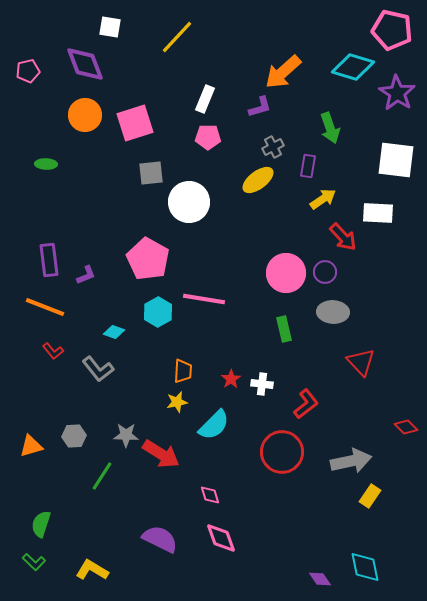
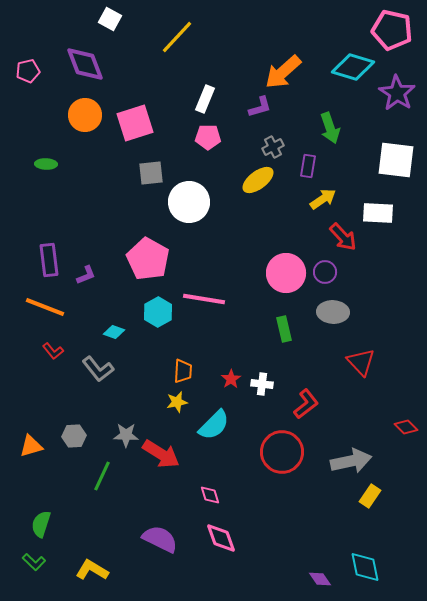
white square at (110, 27): moved 8 px up; rotated 20 degrees clockwise
green line at (102, 476): rotated 8 degrees counterclockwise
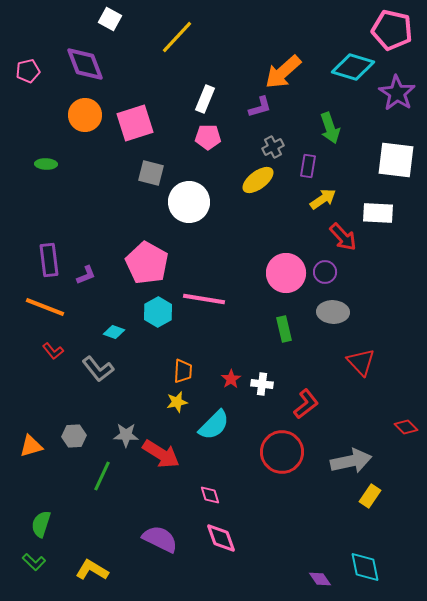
gray square at (151, 173): rotated 20 degrees clockwise
pink pentagon at (148, 259): moved 1 px left, 4 px down
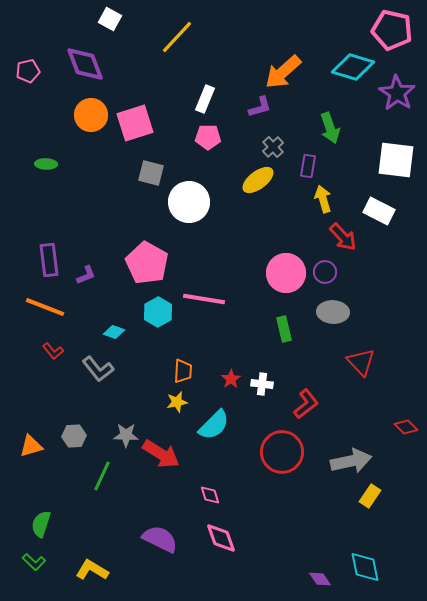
orange circle at (85, 115): moved 6 px right
gray cross at (273, 147): rotated 15 degrees counterclockwise
yellow arrow at (323, 199): rotated 72 degrees counterclockwise
white rectangle at (378, 213): moved 1 px right, 2 px up; rotated 24 degrees clockwise
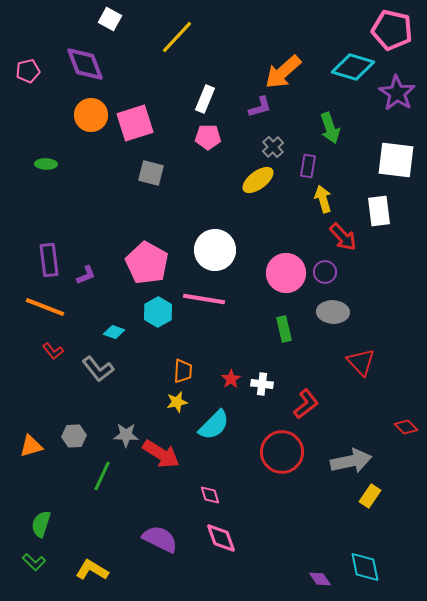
white circle at (189, 202): moved 26 px right, 48 px down
white rectangle at (379, 211): rotated 56 degrees clockwise
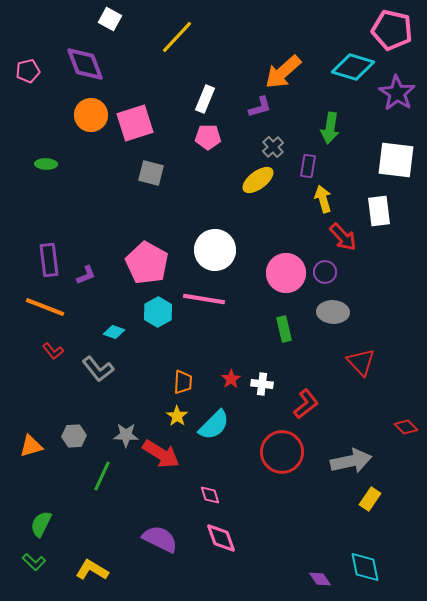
green arrow at (330, 128): rotated 28 degrees clockwise
orange trapezoid at (183, 371): moved 11 px down
yellow star at (177, 402): moved 14 px down; rotated 25 degrees counterclockwise
yellow rectangle at (370, 496): moved 3 px down
green semicircle at (41, 524): rotated 8 degrees clockwise
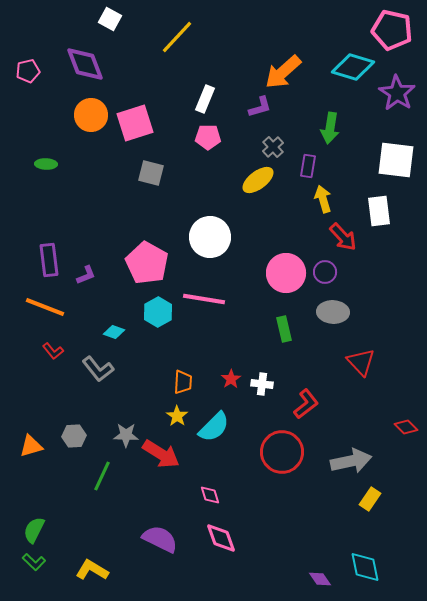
white circle at (215, 250): moved 5 px left, 13 px up
cyan semicircle at (214, 425): moved 2 px down
green semicircle at (41, 524): moved 7 px left, 6 px down
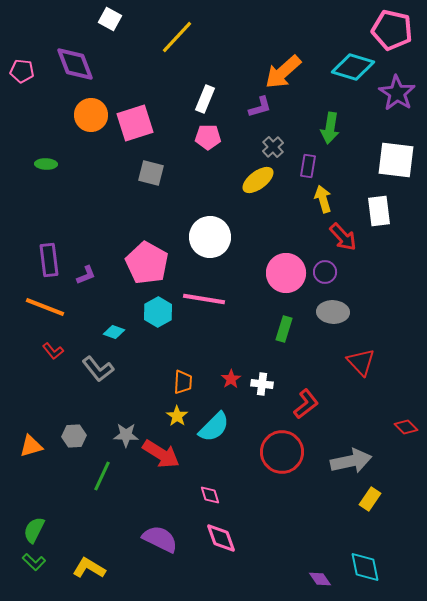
purple diamond at (85, 64): moved 10 px left
pink pentagon at (28, 71): moved 6 px left; rotated 20 degrees clockwise
green rectangle at (284, 329): rotated 30 degrees clockwise
yellow L-shape at (92, 570): moved 3 px left, 2 px up
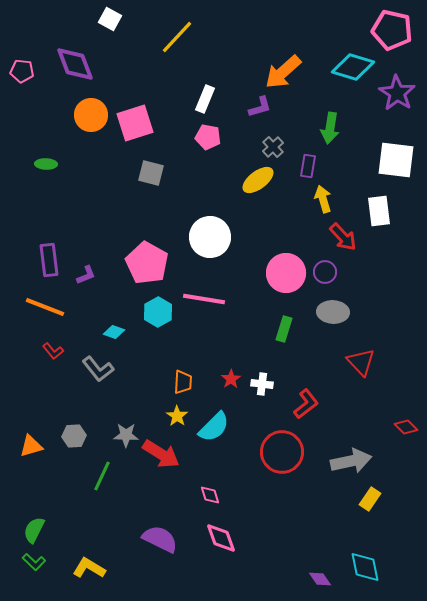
pink pentagon at (208, 137): rotated 10 degrees clockwise
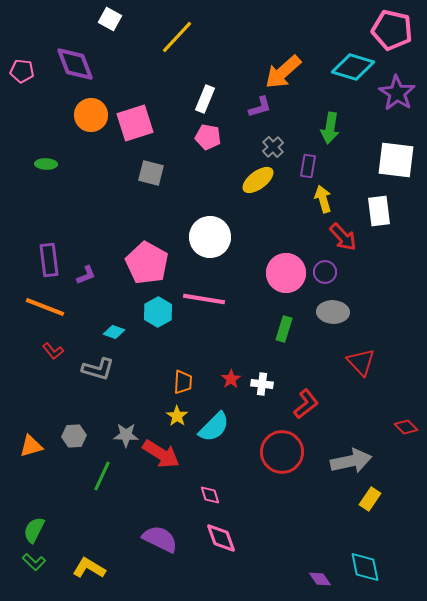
gray L-shape at (98, 369): rotated 36 degrees counterclockwise
